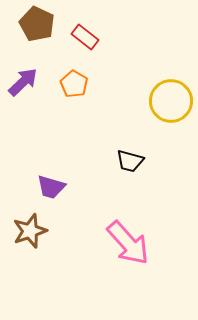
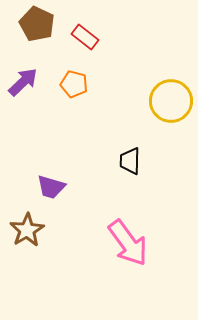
orange pentagon: rotated 16 degrees counterclockwise
black trapezoid: rotated 76 degrees clockwise
brown star: moved 3 px left, 1 px up; rotated 12 degrees counterclockwise
pink arrow: rotated 6 degrees clockwise
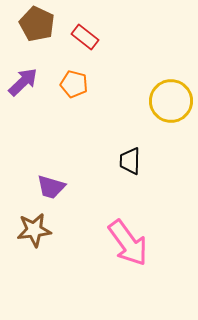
brown star: moved 7 px right; rotated 24 degrees clockwise
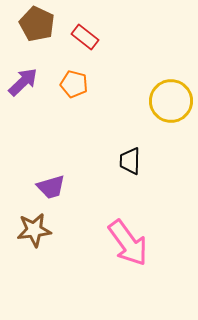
purple trapezoid: rotated 32 degrees counterclockwise
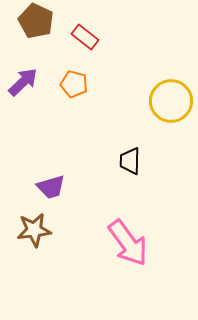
brown pentagon: moved 1 px left, 3 px up
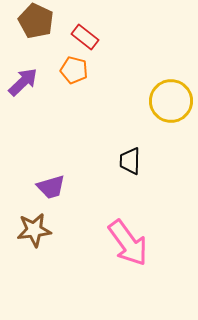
orange pentagon: moved 14 px up
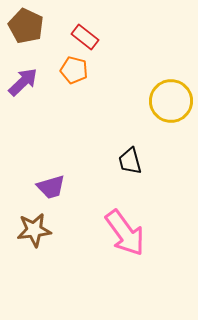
brown pentagon: moved 10 px left, 5 px down
black trapezoid: rotated 16 degrees counterclockwise
pink arrow: moved 3 px left, 10 px up
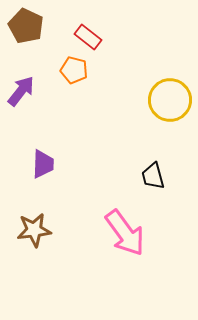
red rectangle: moved 3 px right
purple arrow: moved 2 px left, 9 px down; rotated 8 degrees counterclockwise
yellow circle: moved 1 px left, 1 px up
black trapezoid: moved 23 px right, 15 px down
purple trapezoid: moved 8 px left, 23 px up; rotated 72 degrees counterclockwise
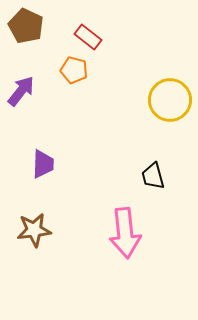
pink arrow: rotated 30 degrees clockwise
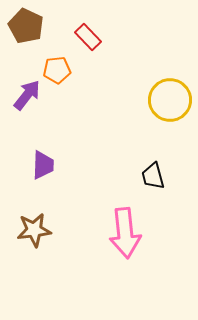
red rectangle: rotated 8 degrees clockwise
orange pentagon: moved 17 px left; rotated 20 degrees counterclockwise
purple arrow: moved 6 px right, 4 px down
purple trapezoid: moved 1 px down
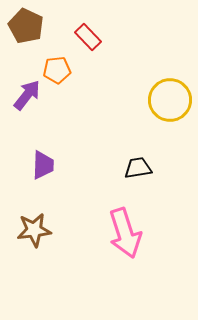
black trapezoid: moved 15 px left, 8 px up; rotated 96 degrees clockwise
pink arrow: rotated 12 degrees counterclockwise
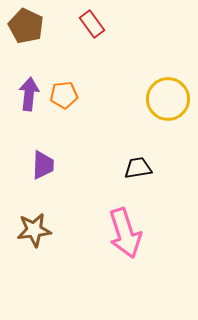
red rectangle: moved 4 px right, 13 px up; rotated 8 degrees clockwise
orange pentagon: moved 7 px right, 25 px down
purple arrow: moved 2 px right, 1 px up; rotated 32 degrees counterclockwise
yellow circle: moved 2 px left, 1 px up
